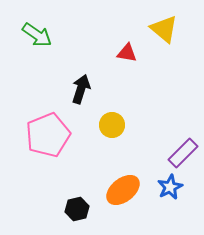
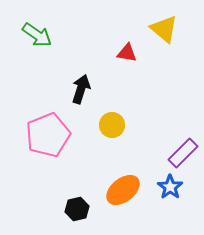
blue star: rotated 10 degrees counterclockwise
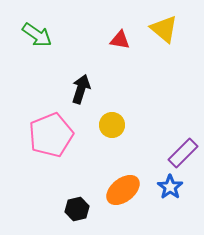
red triangle: moved 7 px left, 13 px up
pink pentagon: moved 3 px right
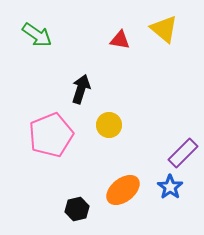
yellow circle: moved 3 px left
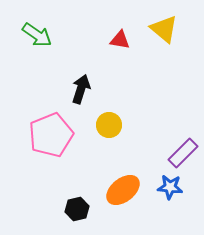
blue star: rotated 30 degrees counterclockwise
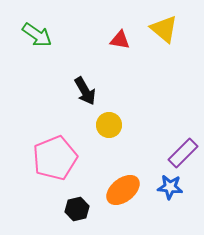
black arrow: moved 4 px right, 2 px down; rotated 132 degrees clockwise
pink pentagon: moved 4 px right, 23 px down
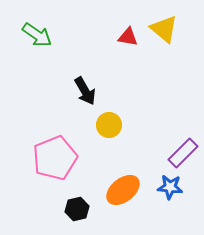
red triangle: moved 8 px right, 3 px up
